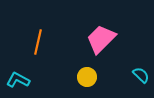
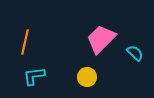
orange line: moved 13 px left
cyan semicircle: moved 6 px left, 22 px up
cyan L-shape: moved 16 px right, 4 px up; rotated 35 degrees counterclockwise
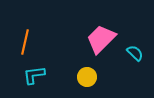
cyan L-shape: moved 1 px up
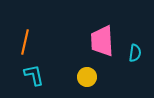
pink trapezoid: moved 1 px right, 2 px down; rotated 48 degrees counterclockwise
cyan semicircle: rotated 54 degrees clockwise
cyan L-shape: rotated 85 degrees clockwise
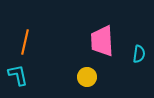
cyan semicircle: moved 4 px right, 1 px down
cyan L-shape: moved 16 px left
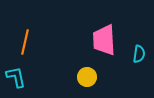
pink trapezoid: moved 2 px right, 1 px up
cyan L-shape: moved 2 px left, 2 px down
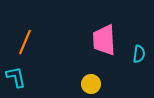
orange line: rotated 10 degrees clockwise
yellow circle: moved 4 px right, 7 px down
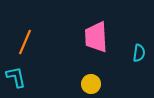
pink trapezoid: moved 8 px left, 3 px up
cyan semicircle: moved 1 px up
